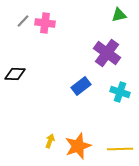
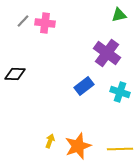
blue rectangle: moved 3 px right
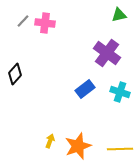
black diamond: rotated 50 degrees counterclockwise
blue rectangle: moved 1 px right, 3 px down
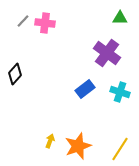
green triangle: moved 1 px right, 3 px down; rotated 14 degrees clockwise
yellow line: rotated 55 degrees counterclockwise
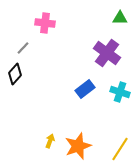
gray line: moved 27 px down
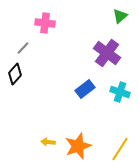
green triangle: moved 2 px up; rotated 42 degrees counterclockwise
yellow arrow: moved 2 px left, 1 px down; rotated 104 degrees counterclockwise
